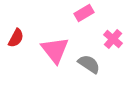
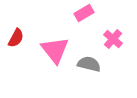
gray semicircle: rotated 20 degrees counterclockwise
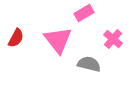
pink triangle: moved 3 px right, 10 px up
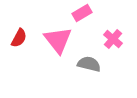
pink rectangle: moved 2 px left
red semicircle: moved 3 px right
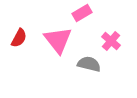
pink cross: moved 2 px left, 2 px down
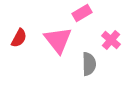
pink cross: moved 1 px up
gray semicircle: rotated 75 degrees clockwise
